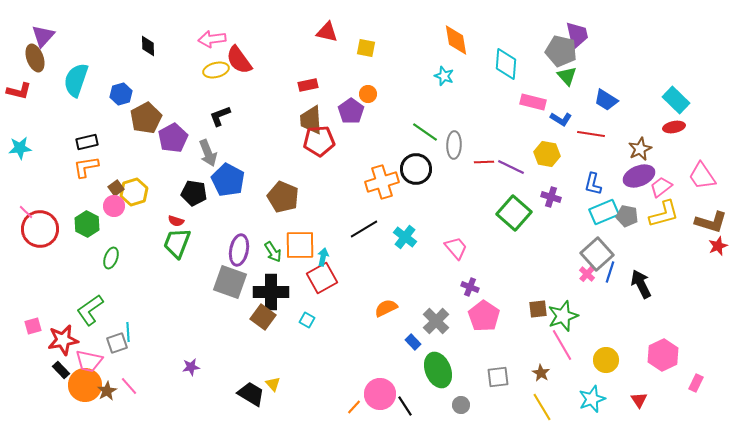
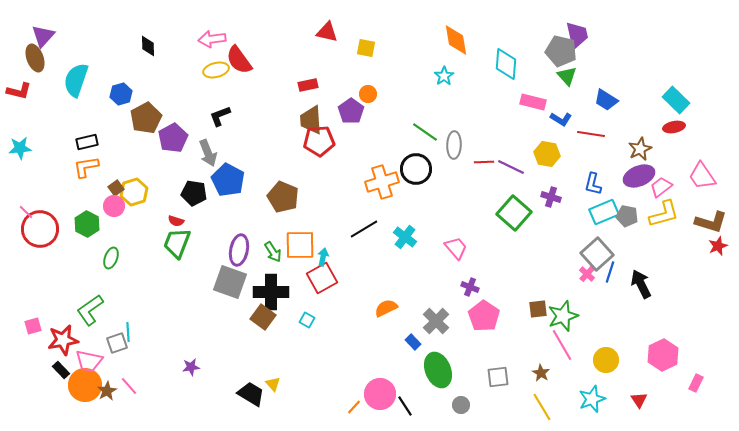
cyan star at (444, 76): rotated 18 degrees clockwise
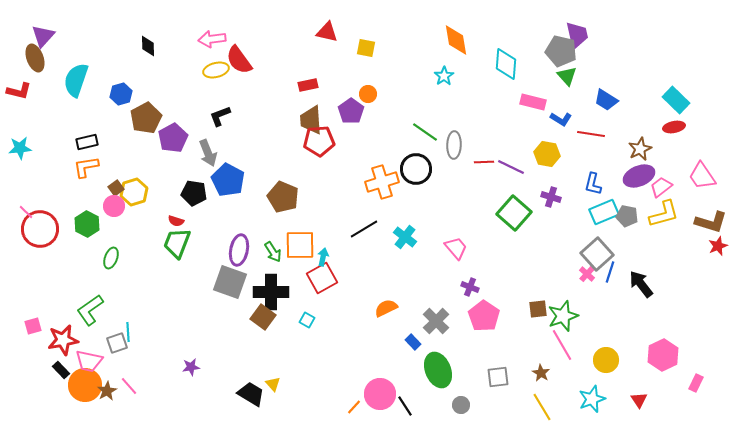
black arrow at (641, 284): rotated 12 degrees counterclockwise
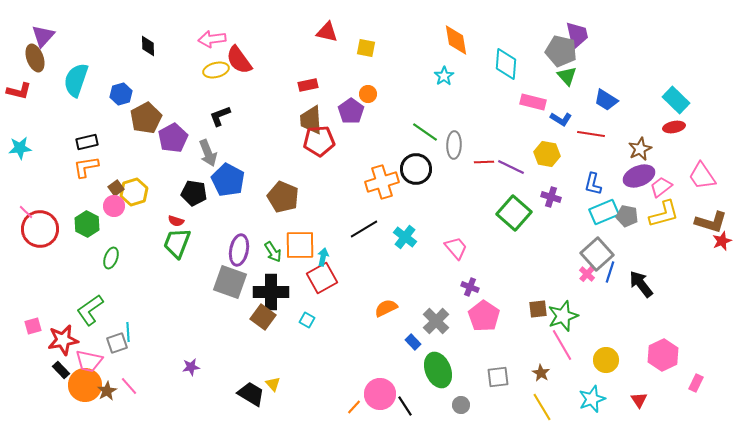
red star at (718, 246): moved 4 px right, 5 px up
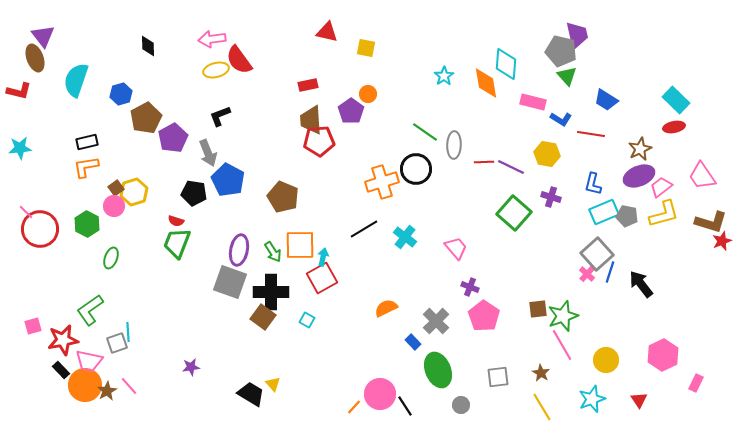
purple triangle at (43, 36): rotated 20 degrees counterclockwise
orange diamond at (456, 40): moved 30 px right, 43 px down
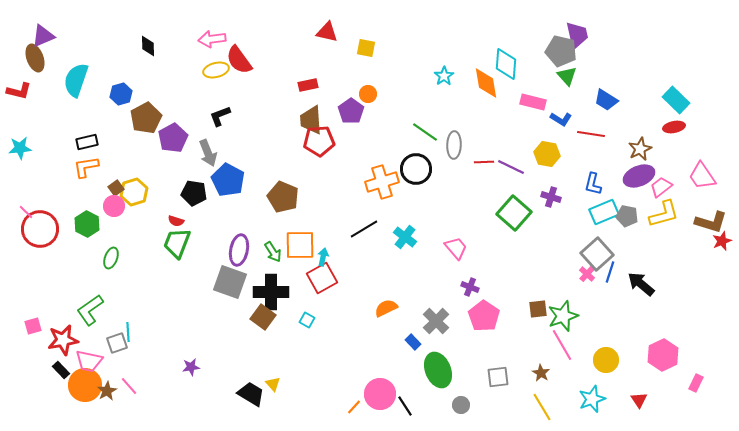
purple triangle at (43, 36): rotated 45 degrees clockwise
black arrow at (641, 284): rotated 12 degrees counterclockwise
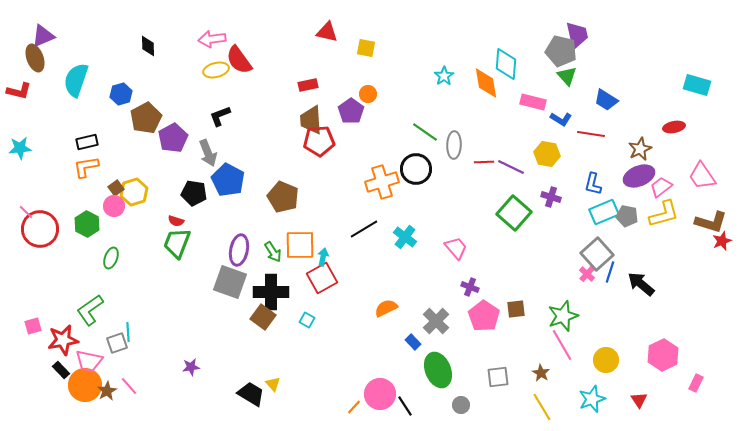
cyan rectangle at (676, 100): moved 21 px right, 15 px up; rotated 28 degrees counterclockwise
brown square at (538, 309): moved 22 px left
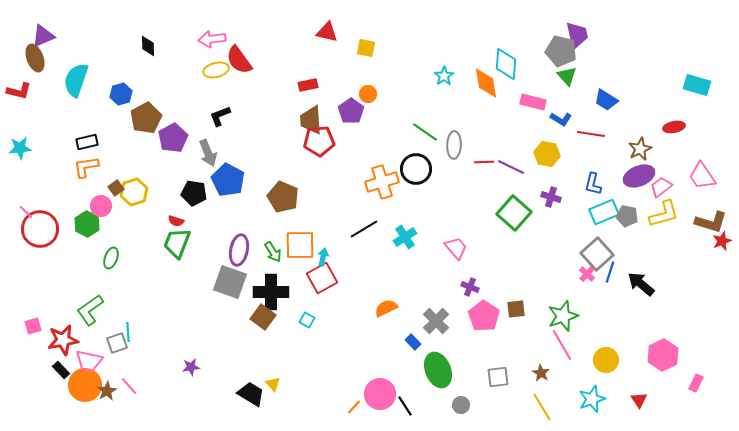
pink circle at (114, 206): moved 13 px left
cyan cross at (405, 237): rotated 20 degrees clockwise
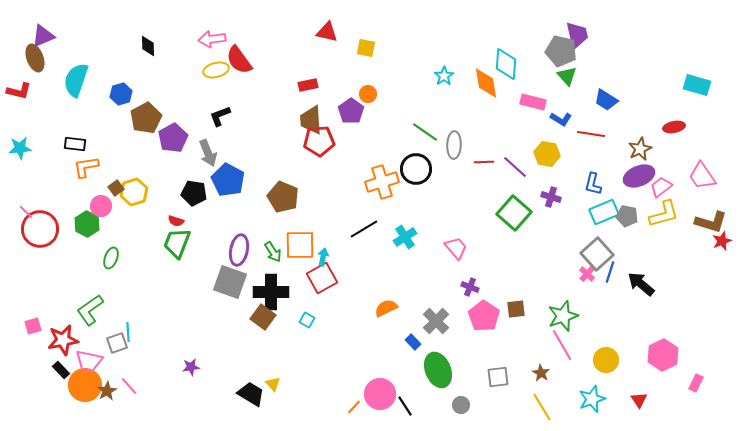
black rectangle at (87, 142): moved 12 px left, 2 px down; rotated 20 degrees clockwise
purple line at (511, 167): moved 4 px right; rotated 16 degrees clockwise
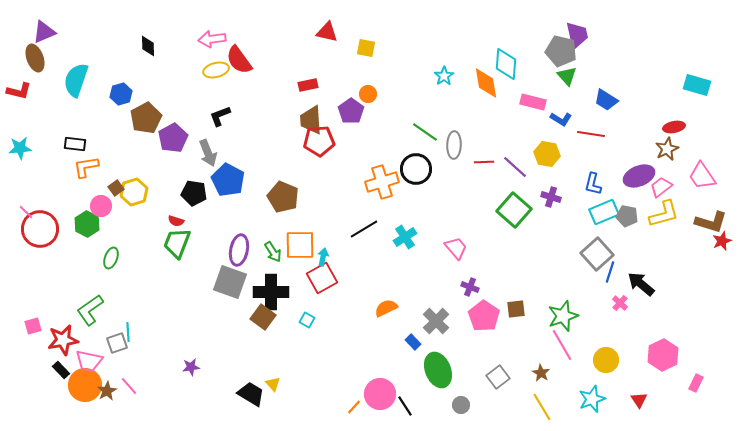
purple triangle at (43, 36): moved 1 px right, 4 px up
brown star at (640, 149): moved 27 px right
green square at (514, 213): moved 3 px up
pink cross at (587, 274): moved 33 px right, 29 px down
gray square at (498, 377): rotated 30 degrees counterclockwise
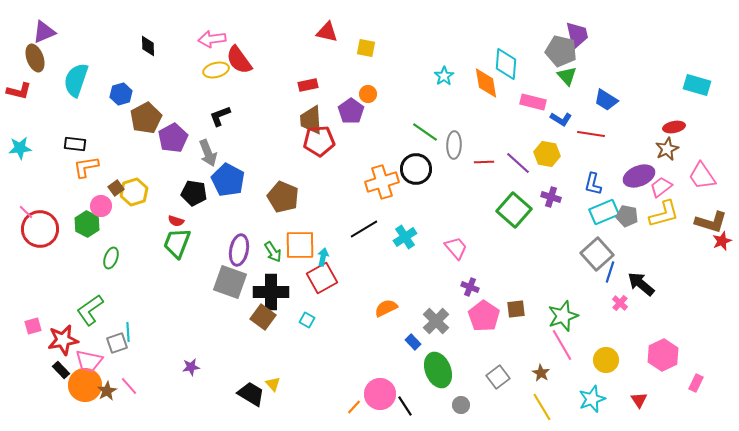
purple line at (515, 167): moved 3 px right, 4 px up
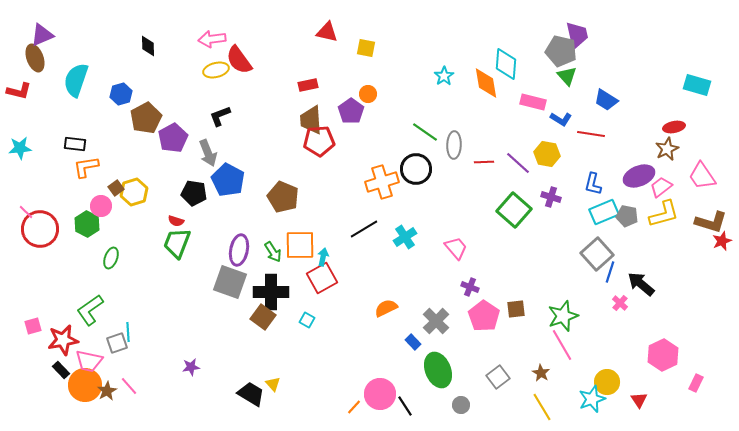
purple triangle at (44, 32): moved 2 px left, 3 px down
yellow circle at (606, 360): moved 1 px right, 22 px down
